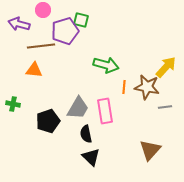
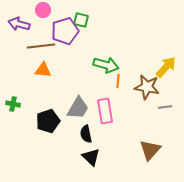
orange triangle: moved 9 px right
orange line: moved 6 px left, 6 px up
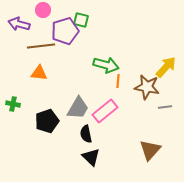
orange triangle: moved 4 px left, 3 px down
pink rectangle: rotated 60 degrees clockwise
black pentagon: moved 1 px left
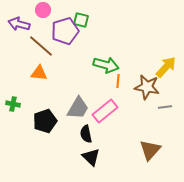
brown line: rotated 48 degrees clockwise
black pentagon: moved 2 px left
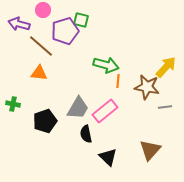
black triangle: moved 17 px right
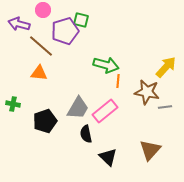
brown star: moved 5 px down
